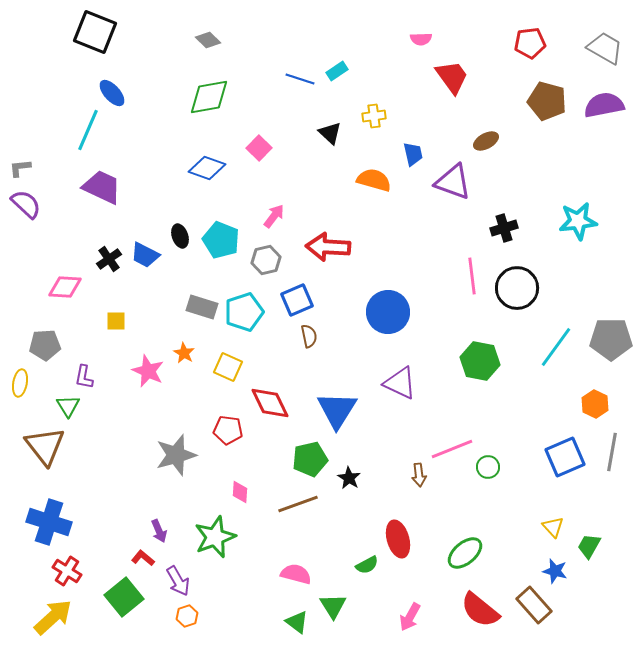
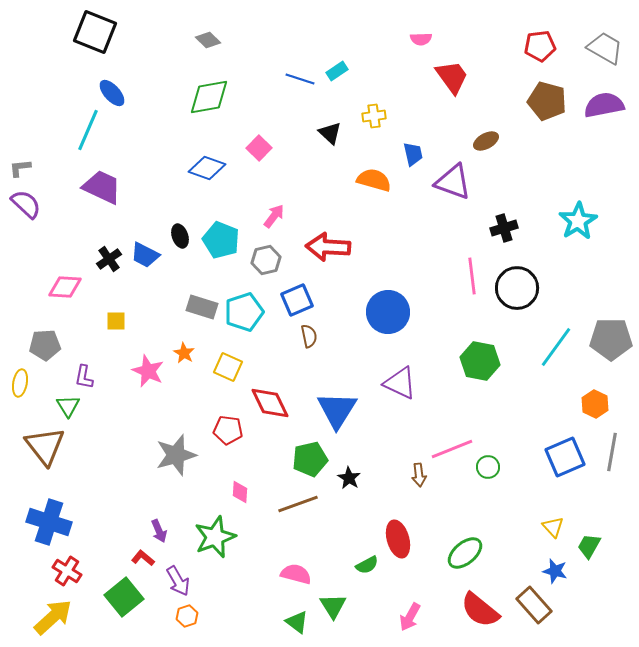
red pentagon at (530, 43): moved 10 px right, 3 px down
cyan star at (578, 221): rotated 24 degrees counterclockwise
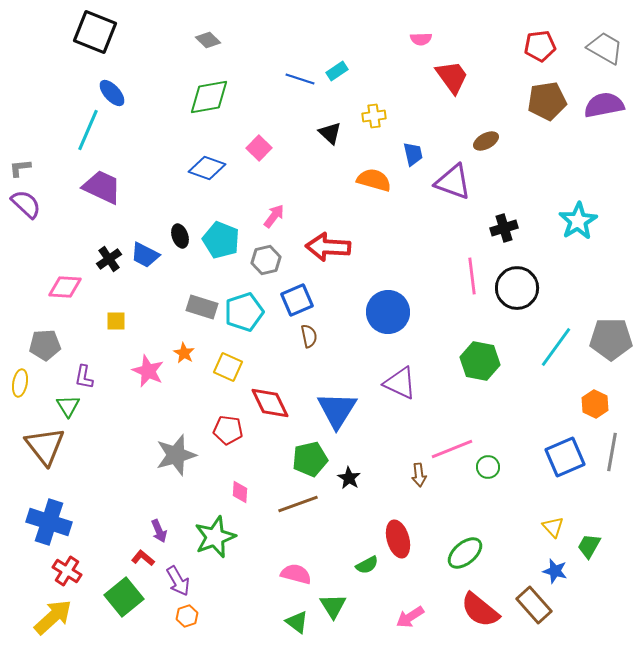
brown pentagon at (547, 101): rotated 24 degrees counterclockwise
pink arrow at (410, 617): rotated 28 degrees clockwise
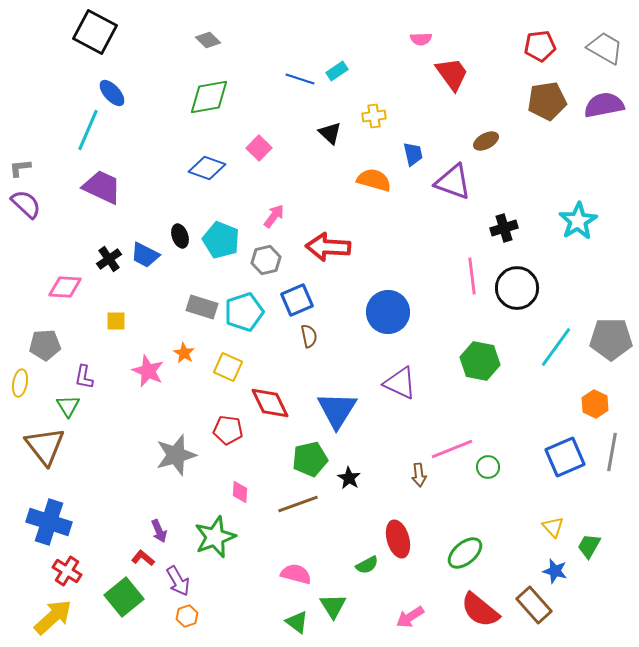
black square at (95, 32): rotated 6 degrees clockwise
red trapezoid at (452, 77): moved 3 px up
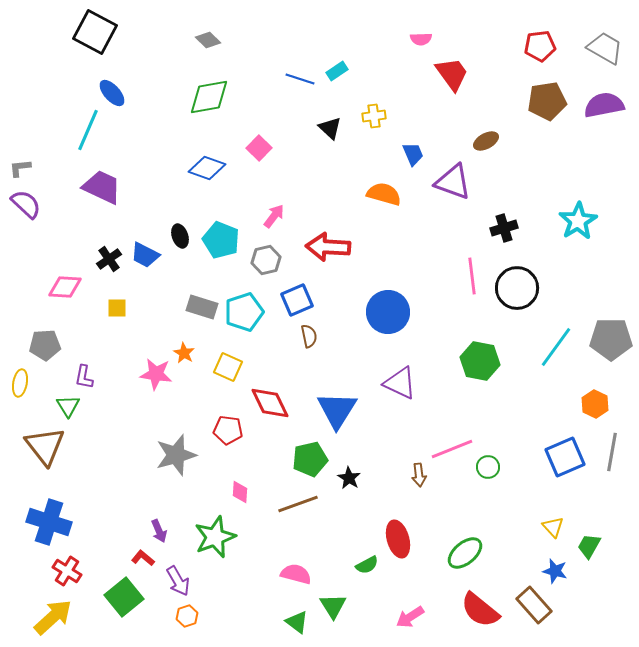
black triangle at (330, 133): moved 5 px up
blue trapezoid at (413, 154): rotated 10 degrees counterclockwise
orange semicircle at (374, 180): moved 10 px right, 14 px down
yellow square at (116, 321): moved 1 px right, 13 px up
pink star at (148, 371): moved 8 px right, 3 px down; rotated 16 degrees counterclockwise
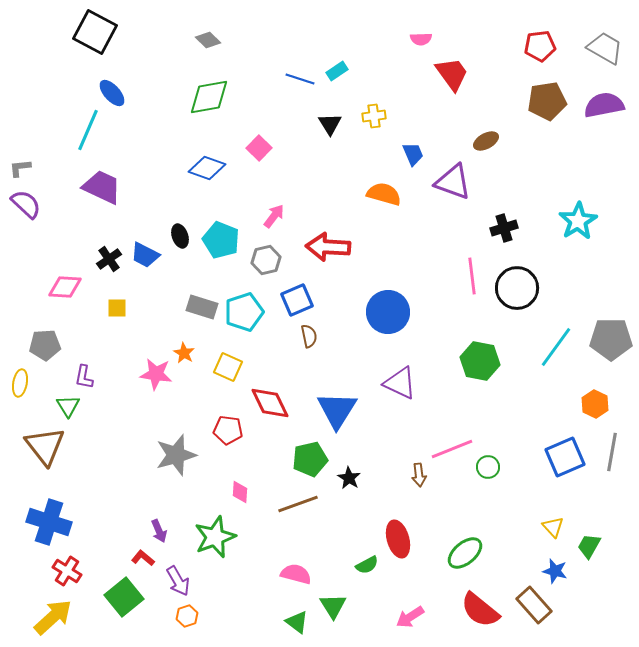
black triangle at (330, 128): moved 4 px up; rotated 15 degrees clockwise
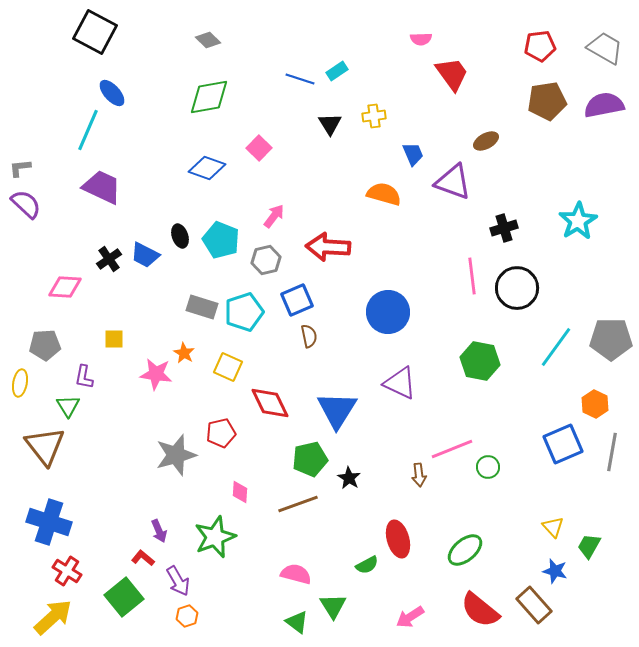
yellow square at (117, 308): moved 3 px left, 31 px down
red pentagon at (228, 430): moved 7 px left, 3 px down; rotated 20 degrees counterclockwise
blue square at (565, 457): moved 2 px left, 13 px up
green ellipse at (465, 553): moved 3 px up
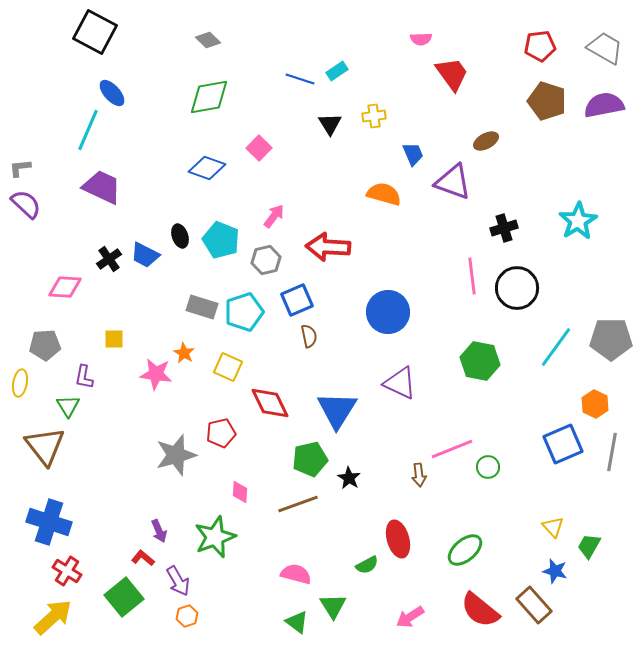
brown pentagon at (547, 101): rotated 27 degrees clockwise
